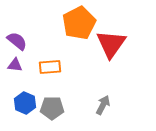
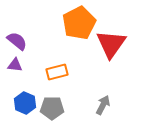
orange rectangle: moved 7 px right, 5 px down; rotated 10 degrees counterclockwise
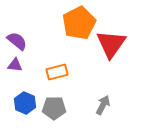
gray pentagon: moved 2 px right
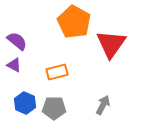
orange pentagon: moved 5 px left, 1 px up; rotated 16 degrees counterclockwise
purple triangle: moved 1 px left; rotated 21 degrees clockwise
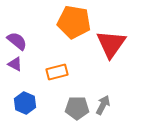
orange pentagon: rotated 20 degrees counterclockwise
purple triangle: moved 1 px right, 1 px up
gray pentagon: moved 23 px right
